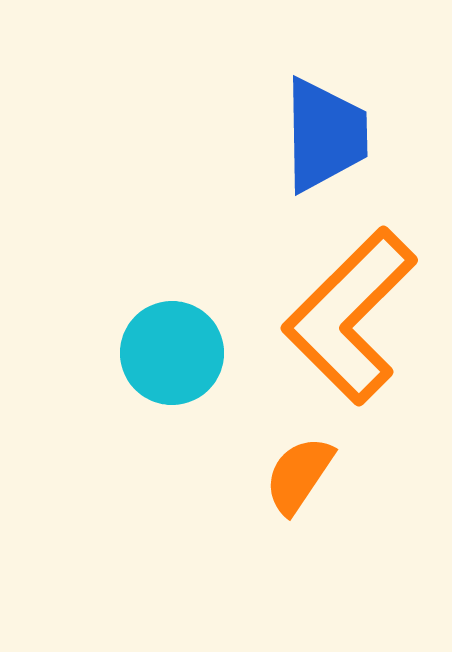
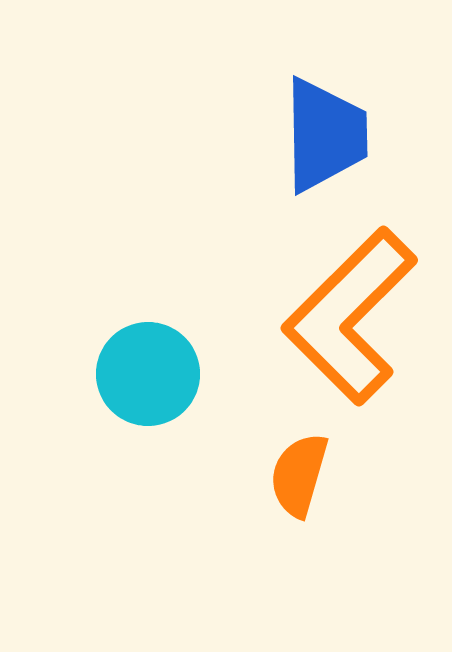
cyan circle: moved 24 px left, 21 px down
orange semicircle: rotated 18 degrees counterclockwise
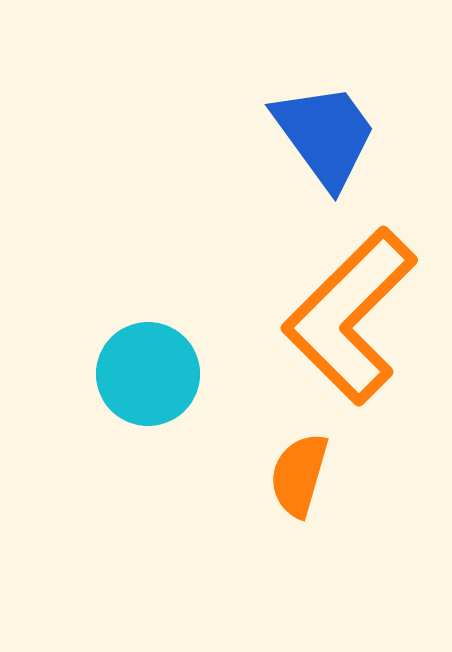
blue trapezoid: rotated 35 degrees counterclockwise
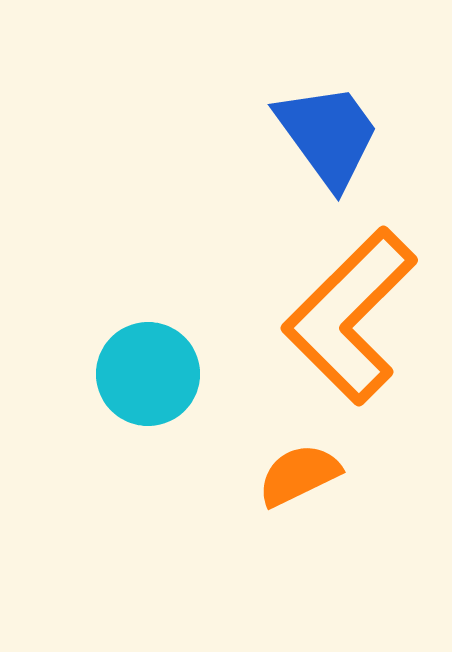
blue trapezoid: moved 3 px right
orange semicircle: rotated 48 degrees clockwise
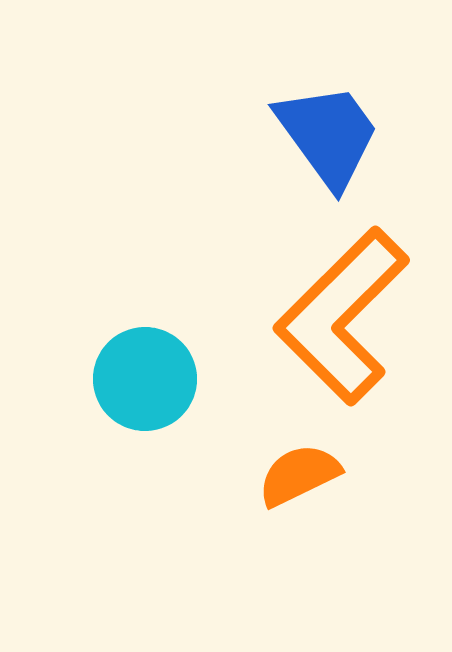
orange L-shape: moved 8 px left
cyan circle: moved 3 px left, 5 px down
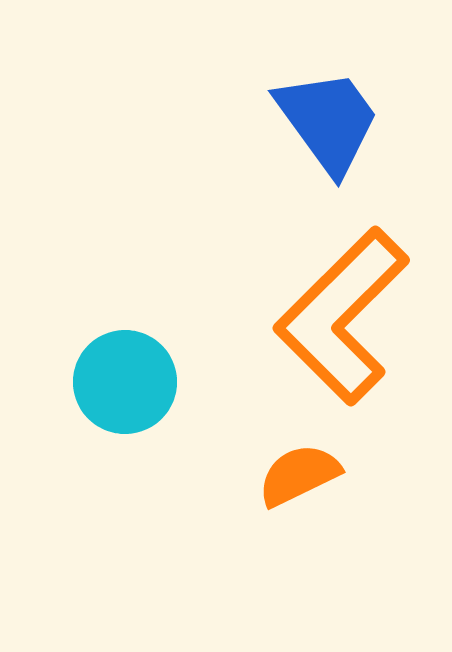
blue trapezoid: moved 14 px up
cyan circle: moved 20 px left, 3 px down
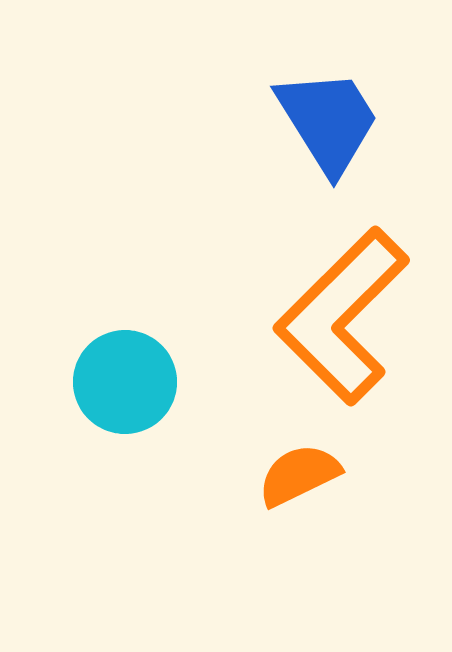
blue trapezoid: rotated 4 degrees clockwise
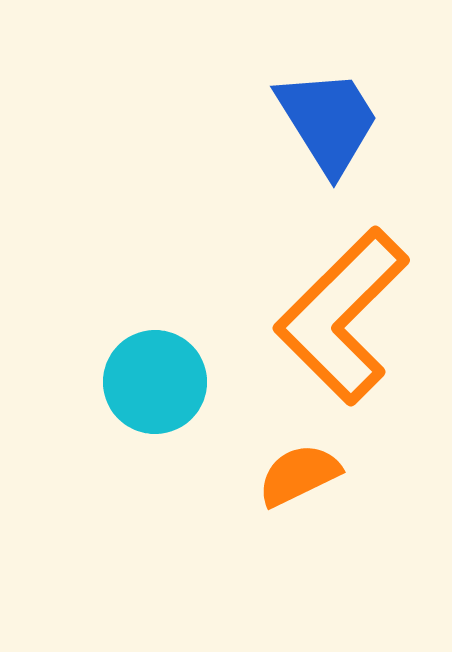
cyan circle: moved 30 px right
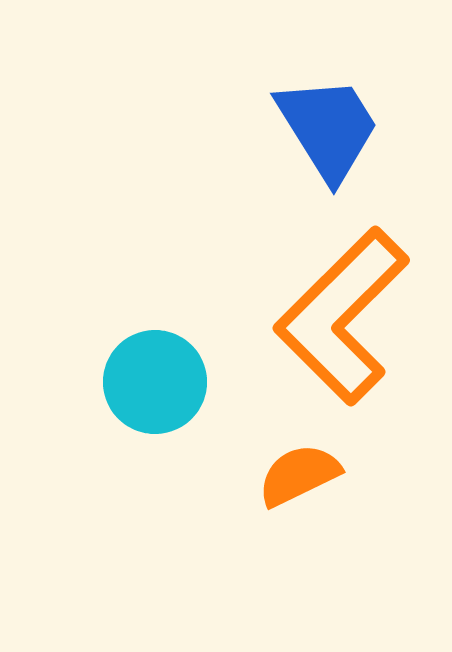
blue trapezoid: moved 7 px down
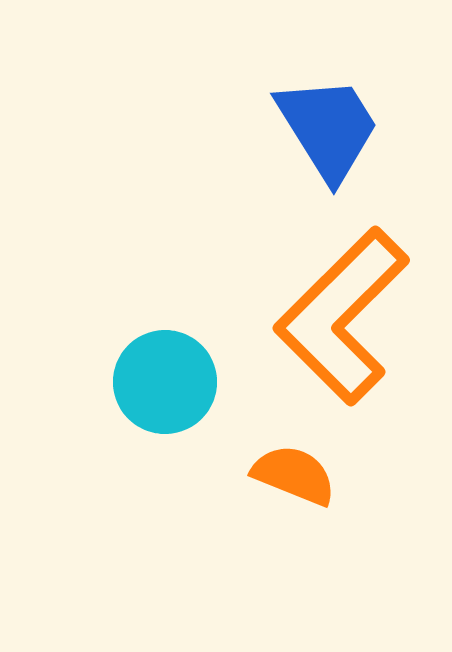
cyan circle: moved 10 px right
orange semicircle: moved 5 px left; rotated 48 degrees clockwise
